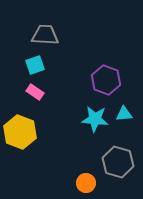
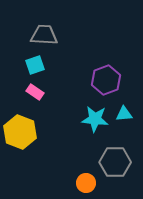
gray trapezoid: moved 1 px left
purple hexagon: rotated 20 degrees clockwise
gray hexagon: moved 3 px left; rotated 16 degrees counterclockwise
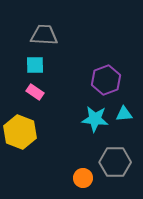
cyan square: rotated 18 degrees clockwise
orange circle: moved 3 px left, 5 px up
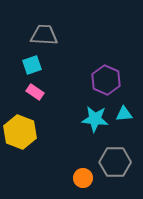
cyan square: moved 3 px left; rotated 18 degrees counterclockwise
purple hexagon: rotated 16 degrees counterclockwise
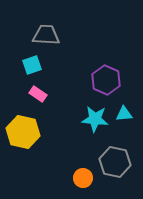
gray trapezoid: moved 2 px right
pink rectangle: moved 3 px right, 2 px down
yellow hexagon: moved 3 px right; rotated 8 degrees counterclockwise
gray hexagon: rotated 12 degrees clockwise
